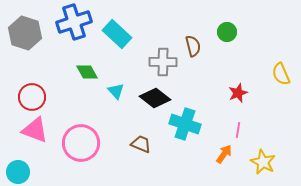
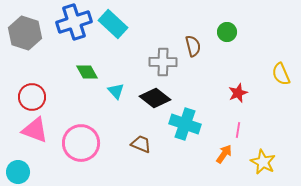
cyan rectangle: moved 4 px left, 10 px up
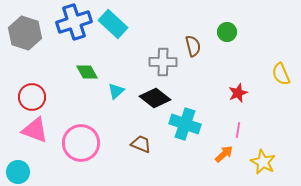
cyan triangle: rotated 30 degrees clockwise
orange arrow: rotated 12 degrees clockwise
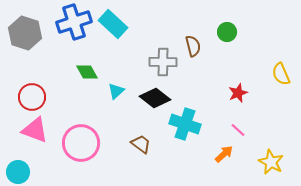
pink line: rotated 56 degrees counterclockwise
brown trapezoid: rotated 15 degrees clockwise
yellow star: moved 8 px right
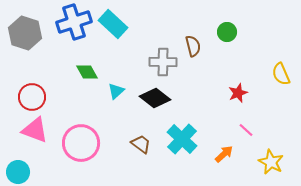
cyan cross: moved 3 px left, 15 px down; rotated 24 degrees clockwise
pink line: moved 8 px right
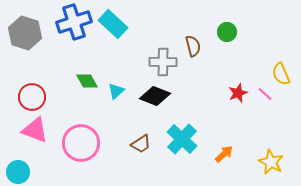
green diamond: moved 9 px down
black diamond: moved 2 px up; rotated 16 degrees counterclockwise
pink line: moved 19 px right, 36 px up
brown trapezoid: rotated 110 degrees clockwise
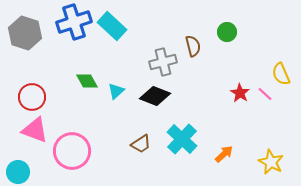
cyan rectangle: moved 1 px left, 2 px down
gray cross: rotated 16 degrees counterclockwise
red star: moved 2 px right; rotated 18 degrees counterclockwise
pink circle: moved 9 px left, 8 px down
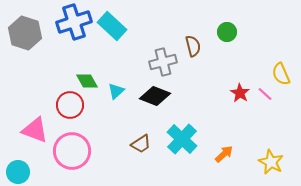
red circle: moved 38 px right, 8 px down
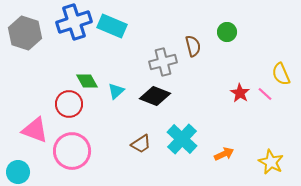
cyan rectangle: rotated 20 degrees counterclockwise
red circle: moved 1 px left, 1 px up
orange arrow: rotated 18 degrees clockwise
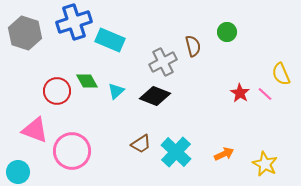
cyan rectangle: moved 2 px left, 14 px down
gray cross: rotated 12 degrees counterclockwise
red circle: moved 12 px left, 13 px up
cyan cross: moved 6 px left, 13 px down
yellow star: moved 6 px left, 2 px down
